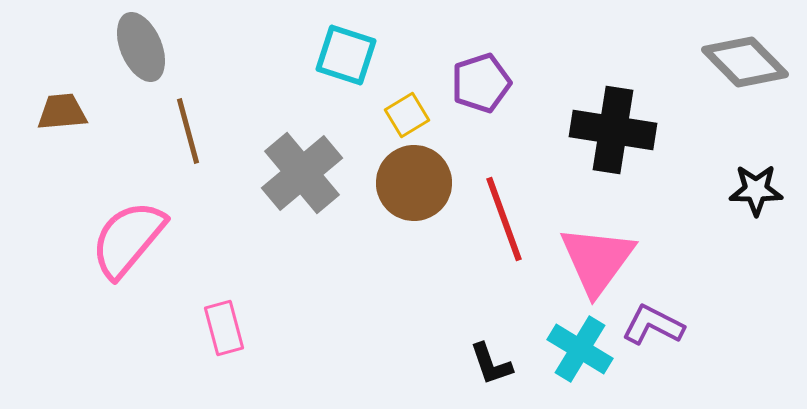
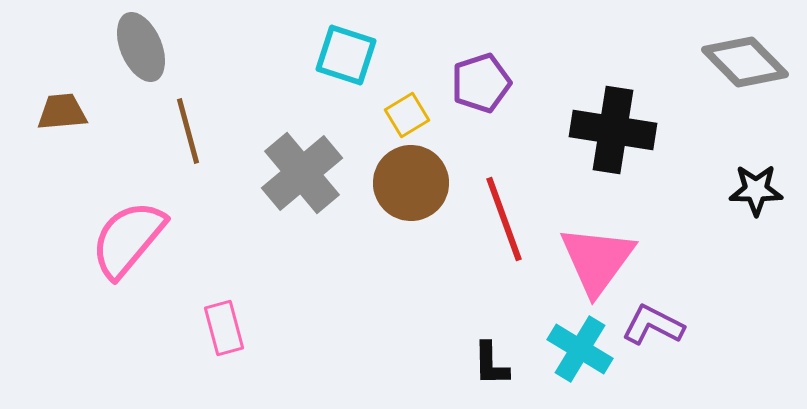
brown circle: moved 3 px left
black L-shape: rotated 18 degrees clockwise
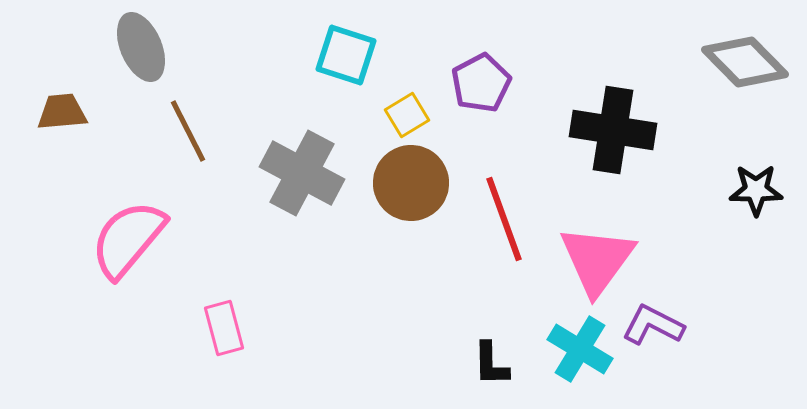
purple pentagon: rotated 10 degrees counterclockwise
brown line: rotated 12 degrees counterclockwise
gray cross: rotated 22 degrees counterclockwise
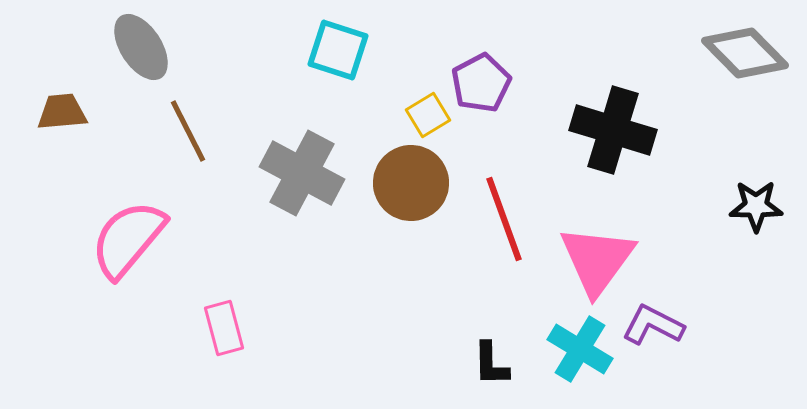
gray ellipse: rotated 10 degrees counterclockwise
cyan square: moved 8 px left, 5 px up
gray diamond: moved 9 px up
yellow square: moved 21 px right
black cross: rotated 8 degrees clockwise
black star: moved 16 px down
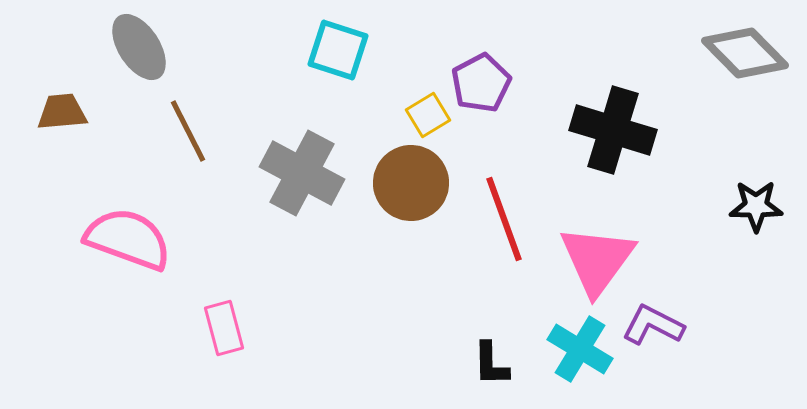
gray ellipse: moved 2 px left
pink semicircle: rotated 70 degrees clockwise
